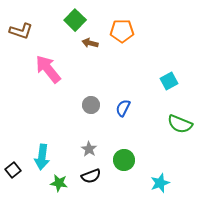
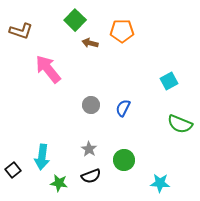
cyan star: rotated 24 degrees clockwise
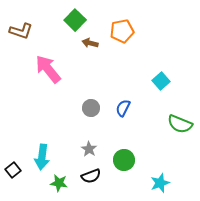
orange pentagon: rotated 10 degrees counterclockwise
cyan square: moved 8 px left; rotated 12 degrees counterclockwise
gray circle: moved 3 px down
cyan star: rotated 24 degrees counterclockwise
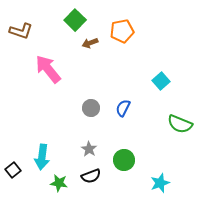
brown arrow: rotated 35 degrees counterclockwise
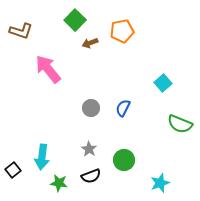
cyan square: moved 2 px right, 2 px down
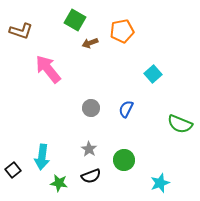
green square: rotated 15 degrees counterclockwise
cyan square: moved 10 px left, 9 px up
blue semicircle: moved 3 px right, 1 px down
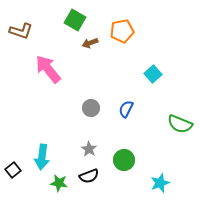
black semicircle: moved 2 px left
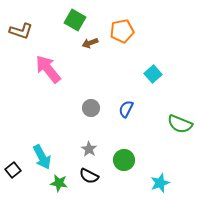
cyan arrow: rotated 35 degrees counterclockwise
black semicircle: rotated 48 degrees clockwise
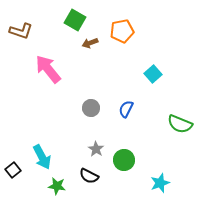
gray star: moved 7 px right
green star: moved 2 px left, 3 px down
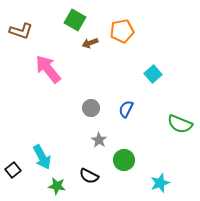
gray star: moved 3 px right, 9 px up
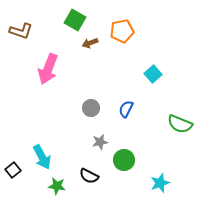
pink arrow: rotated 120 degrees counterclockwise
gray star: moved 1 px right, 2 px down; rotated 28 degrees clockwise
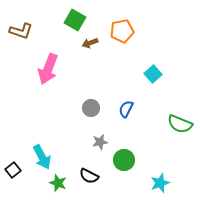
green star: moved 1 px right, 3 px up; rotated 12 degrees clockwise
